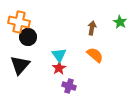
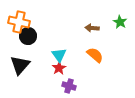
brown arrow: rotated 96 degrees counterclockwise
black circle: moved 1 px up
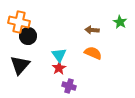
brown arrow: moved 2 px down
orange semicircle: moved 2 px left, 2 px up; rotated 18 degrees counterclockwise
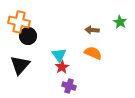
red star: moved 3 px right, 1 px up
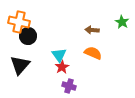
green star: moved 2 px right
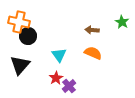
red star: moved 6 px left, 11 px down
purple cross: rotated 32 degrees clockwise
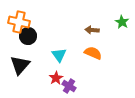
purple cross: rotated 16 degrees counterclockwise
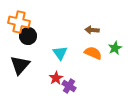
green star: moved 7 px left, 26 px down; rotated 16 degrees clockwise
cyan triangle: moved 1 px right, 2 px up
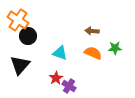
orange cross: moved 1 px left, 2 px up; rotated 20 degrees clockwise
brown arrow: moved 1 px down
green star: rotated 24 degrees clockwise
cyan triangle: rotated 35 degrees counterclockwise
